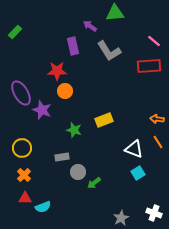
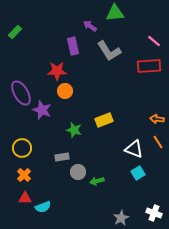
green arrow: moved 3 px right, 2 px up; rotated 24 degrees clockwise
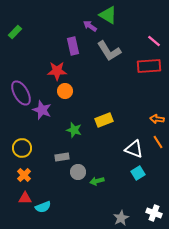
green triangle: moved 7 px left, 2 px down; rotated 36 degrees clockwise
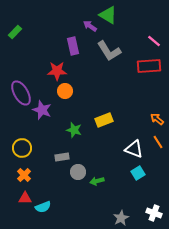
orange arrow: rotated 32 degrees clockwise
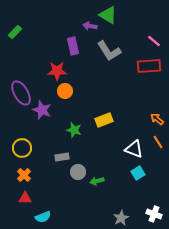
purple arrow: rotated 24 degrees counterclockwise
cyan semicircle: moved 10 px down
white cross: moved 1 px down
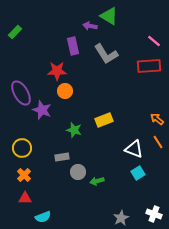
green triangle: moved 1 px right, 1 px down
gray L-shape: moved 3 px left, 3 px down
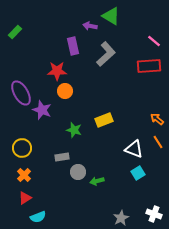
green triangle: moved 2 px right
gray L-shape: rotated 100 degrees counterclockwise
red triangle: rotated 32 degrees counterclockwise
cyan semicircle: moved 5 px left
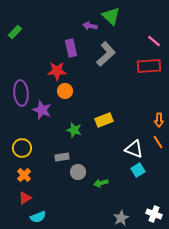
green triangle: rotated 12 degrees clockwise
purple rectangle: moved 2 px left, 2 px down
purple ellipse: rotated 25 degrees clockwise
orange arrow: moved 2 px right, 1 px down; rotated 128 degrees counterclockwise
cyan square: moved 3 px up
green arrow: moved 4 px right, 2 px down
